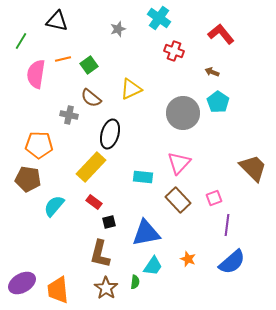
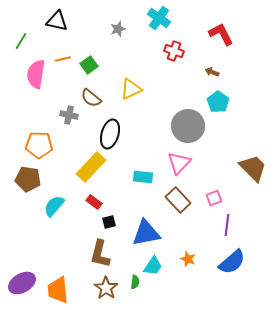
red L-shape: rotated 12 degrees clockwise
gray circle: moved 5 px right, 13 px down
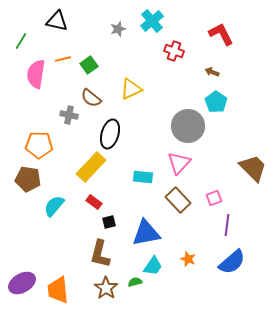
cyan cross: moved 7 px left, 3 px down; rotated 15 degrees clockwise
cyan pentagon: moved 2 px left
green semicircle: rotated 112 degrees counterclockwise
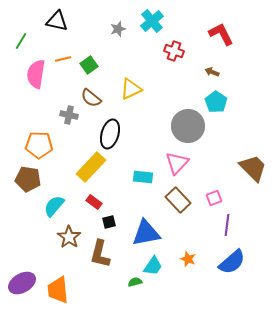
pink triangle: moved 2 px left
brown star: moved 37 px left, 51 px up
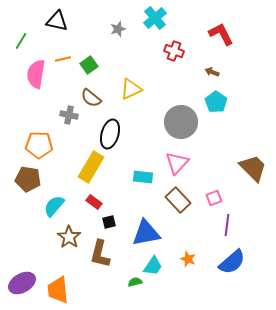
cyan cross: moved 3 px right, 3 px up
gray circle: moved 7 px left, 4 px up
yellow rectangle: rotated 12 degrees counterclockwise
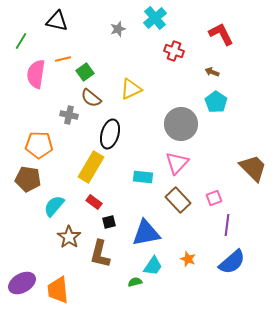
green square: moved 4 px left, 7 px down
gray circle: moved 2 px down
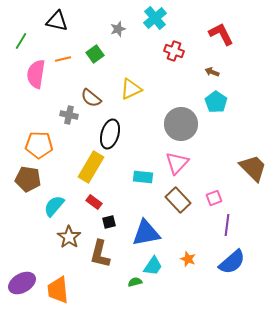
green square: moved 10 px right, 18 px up
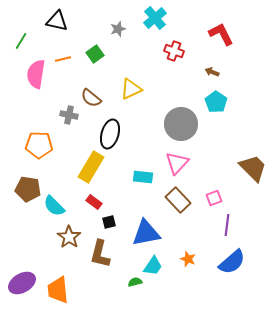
brown pentagon: moved 10 px down
cyan semicircle: rotated 85 degrees counterclockwise
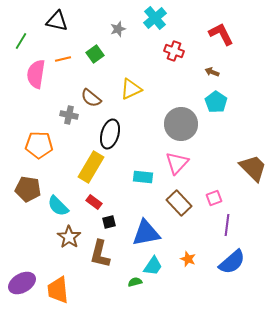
brown rectangle: moved 1 px right, 3 px down
cyan semicircle: moved 4 px right
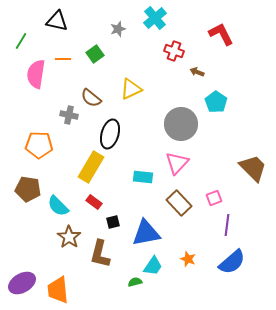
orange line: rotated 14 degrees clockwise
brown arrow: moved 15 px left
black square: moved 4 px right
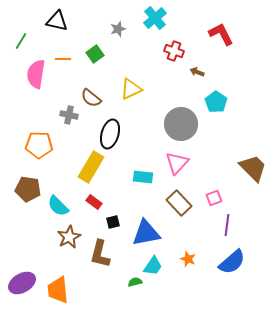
brown star: rotated 10 degrees clockwise
